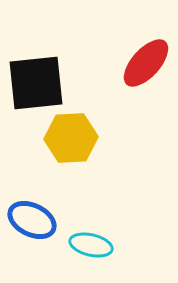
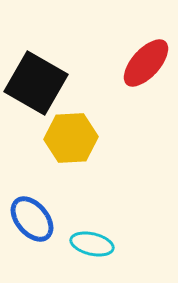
black square: rotated 36 degrees clockwise
blue ellipse: moved 1 px up; rotated 24 degrees clockwise
cyan ellipse: moved 1 px right, 1 px up
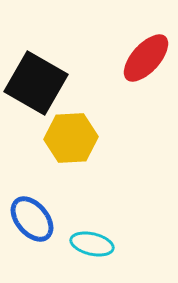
red ellipse: moved 5 px up
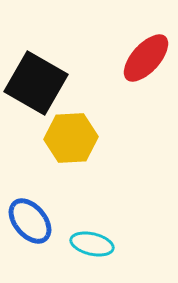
blue ellipse: moved 2 px left, 2 px down
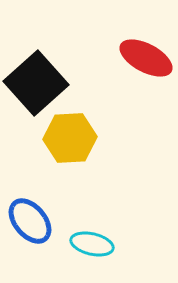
red ellipse: rotated 76 degrees clockwise
black square: rotated 18 degrees clockwise
yellow hexagon: moved 1 px left
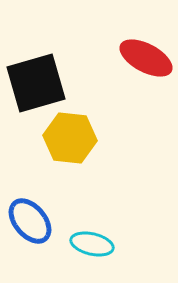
black square: rotated 26 degrees clockwise
yellow hexagon: rotated 9 degrees clockwise
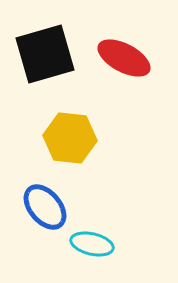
red ellipse: moved 22 px left
black square: moved 9 px right, 29 px up
blue ellipse: moved 15 px right, 14 px up
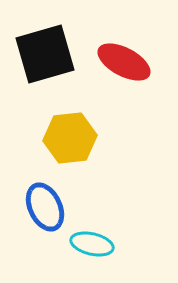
red ellipse: moved 4 px down
yellow hexagon: rotated 12 degrees counterclockwise
blue ellipse: rotated 15 degrees clockwise
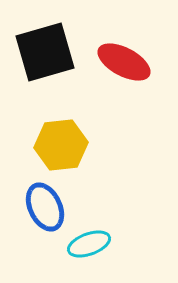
black square: moved 2 px up
yellow hexagon: moved 9 px left, 7 px down
cyan ellipse: moved 3 px left; rotated 33 degrees counterclockwise
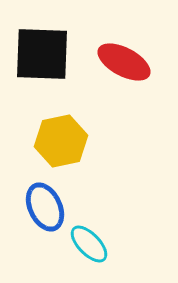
black square: moved 3 px left, 2 px down; rotated 18 degrees clockwise
yellow hexagon: moved 4 px up; rotated 6 degrees counterclockwise
cyan ellipse: rotated 66 degrees clockwise
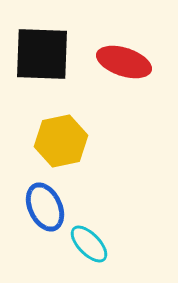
red ellipse: rotated 10 degrees counterclockwise
